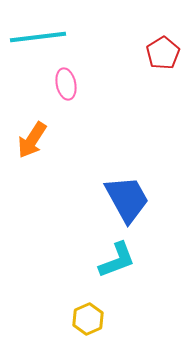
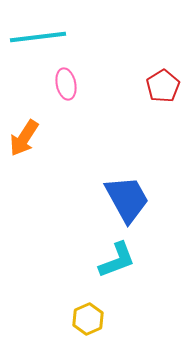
red pentagon: moved 33 px down
orange arrow: moved 8 px left, 2 px up
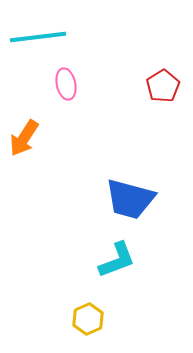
blue trapezoid: moved 3 px right; rotated 134 degrees clockwise
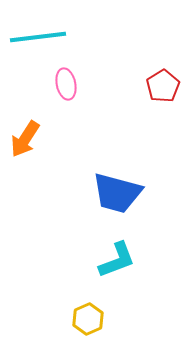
orange arrow: moved 1 px right, 1 px down
blue trapezoid: moved 13 px left, 6 px up
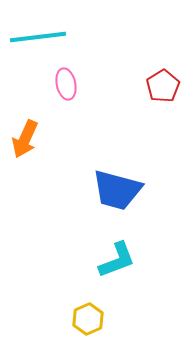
orange arrow: rotated 9 degrees counterclockwise
blue trapezoid: moved 3 px up
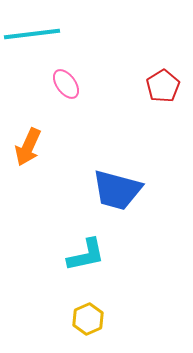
cyan line: moved 6 px left, 3 px up
pink ellipse: rotated 24 degrees counterclockwise
orange arrow: moved 3 px right, 8 px down
cyan L-shape: moved 31 px left, 5 px up; rotated 9 degrees clockwise
